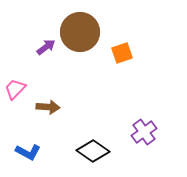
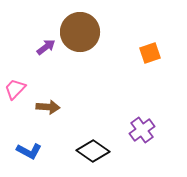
orange square: moved 28 px right
purple cross: moved 2 px left, 2 px up
blue L-shape: moved 1 px right, 1 px up
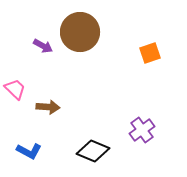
purple arrow: moved 3 px left, 1 px up; rotated 66 degrees clockwise
pink trapezoid: rotated 90 degrees clockwise
black diamond: rotated 12 degrees counterclockwise
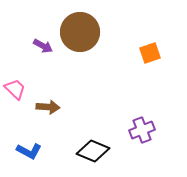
purple cross: rotated 15 degrees clockwise
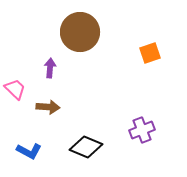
purple arrow: moved 7 px right, 22 px down; rotated 114 degrees counterclockwise
black diamond: moved 7 px left, 4 px up
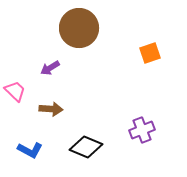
brown circle: moved 1 px left, 4 px up
purple arrow: rotated 126 degrees counterclockwise
pink trapezoid: moved 2 px down
brown arrow: moved 3 px right, 2 px down
blue L-shape: moved 1 px right, 1 px up
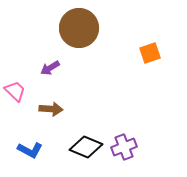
purple cross: moved 18 px left, 17 px down
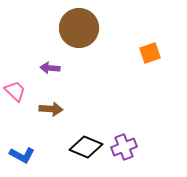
purple arrow: rotated 36 degrees clockwise
blue L-shape: moved 8 px left, 5 px down
